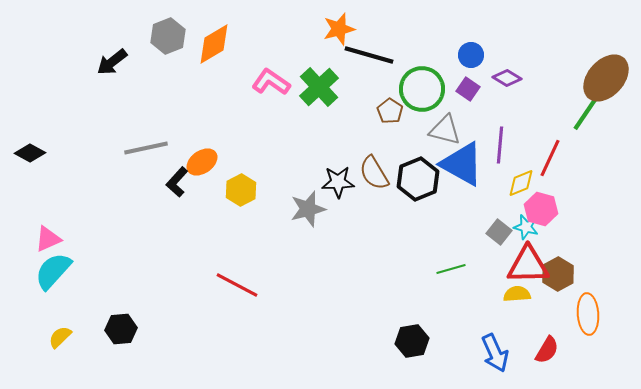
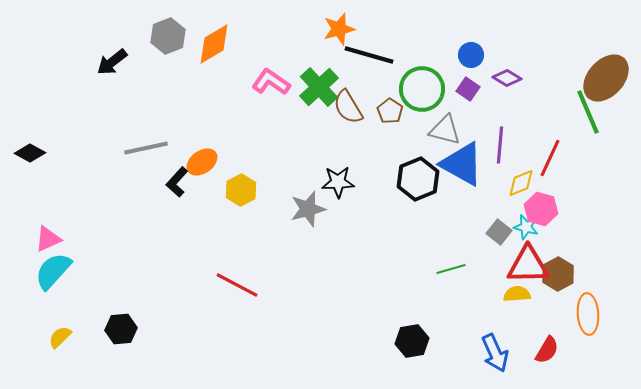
green line at (588, 110): moved 2 px down; rotated 57 degrees counterclockwise
brown semicircle at (374, 173): moved 26 px left, 66 px up
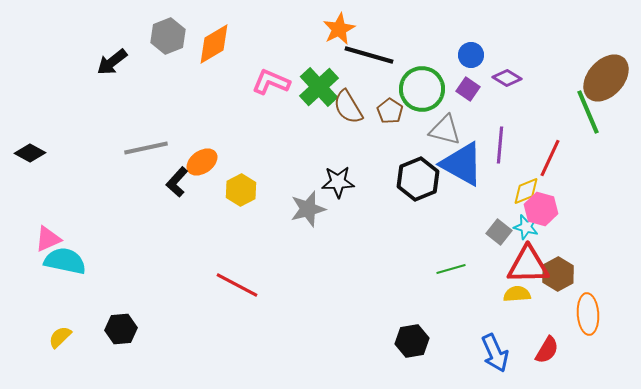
orange star at (339, 29): rotated 12 degrees counterclockwise
pink L-shape at (271, 82): rotated 12 degrees counterclockwise
yellow diamond at (521, 183): moved 5 px right, 8 px down
cyan semicircle at (53, 271): moved 12 px right, 10 px up; rotated 60 degrees clockwise
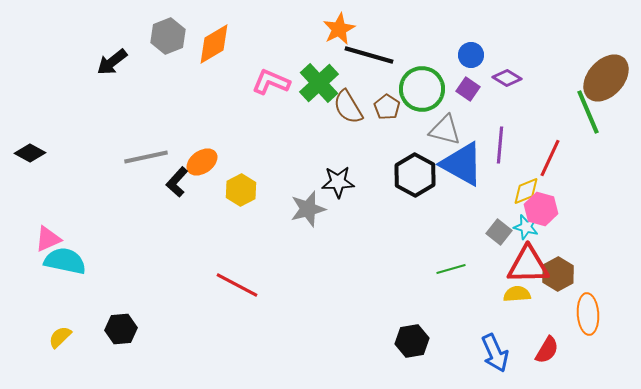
green cross at (319, 87): moved 4 px up
brown pentagon at (390, 111): moved 3 px left, 4 px up
gray line at (146, 148): moved 9 px down
black hexagon at (418, 179): moved 3 px left, 4 px up; rotated 9 degrees counterclockwise
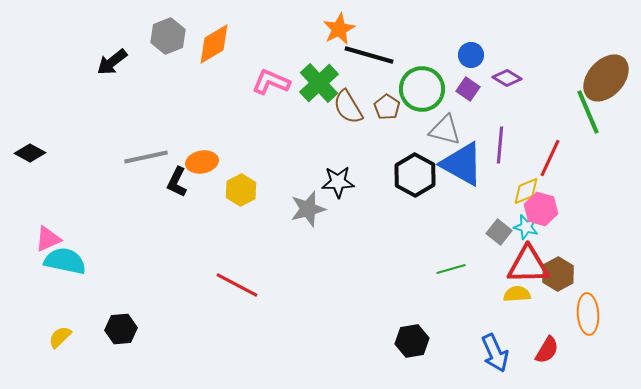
orange ellipse at (202, 162): rotated 24 degrees clockwise
black L-shape at (177, 182): rotated 16 degrees counterclockwise
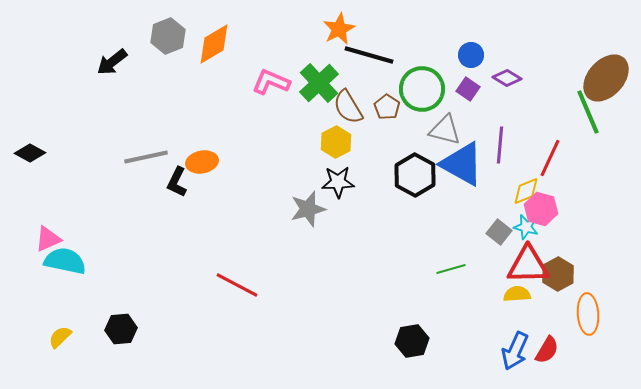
yellow hexagon at (241, 190): moved 95 px right, 48 px up
blue arrow at (495, 353): moved 20 px right, 2 px up; rotated 48 degrees clockwise
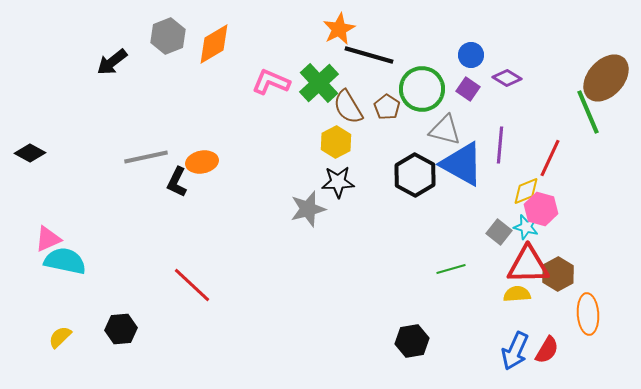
red line at (237, 285): moved 45 px left; rotated 15 degrees clockwise
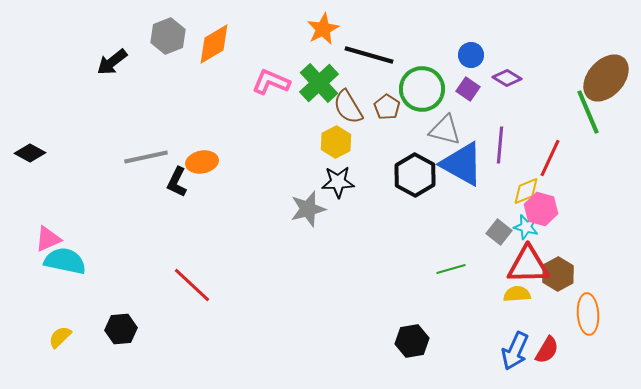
orange star at (339, 29): moved 16 px left
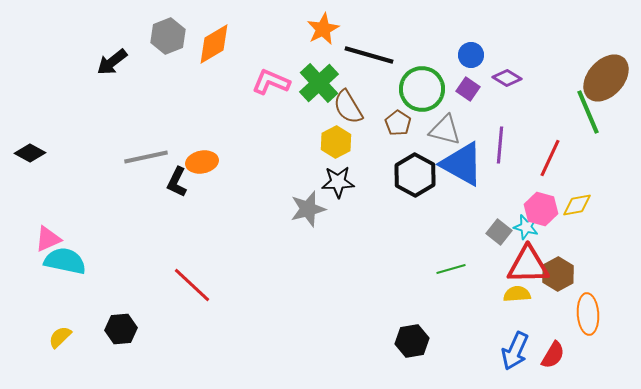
brown pentagon at (387, 107): moved 11 px right, 16 px down
yellow diamond at (526, 191): moved 51 px right, 14 px down; rotated 12 degrees clockwise
red semicircle at (547, 350): moved 6 px right, 5 px down
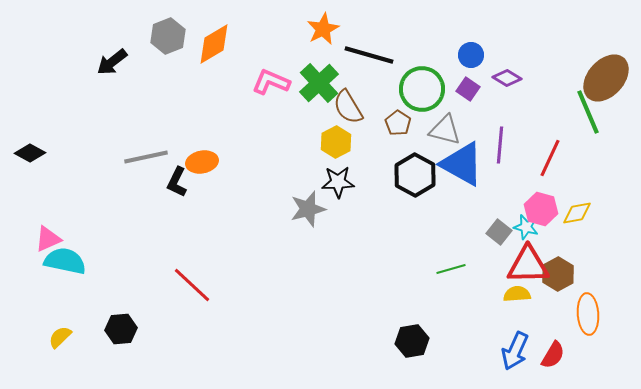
yellow diamond at (577, 205): moved 8 px down
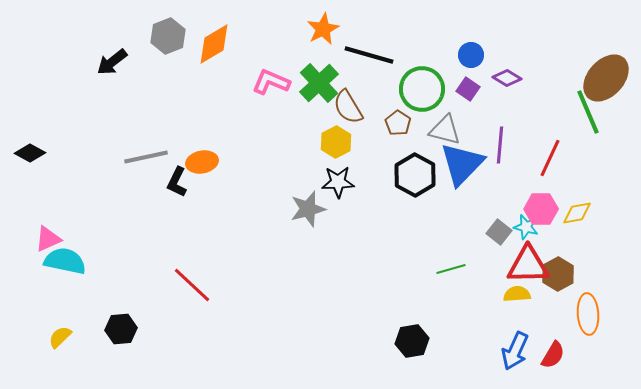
blue triangle at (462, 164): rotated 45 degrees clockwise
pink hexagon at (541, 209): rotated 16 degrees counterclockwise
